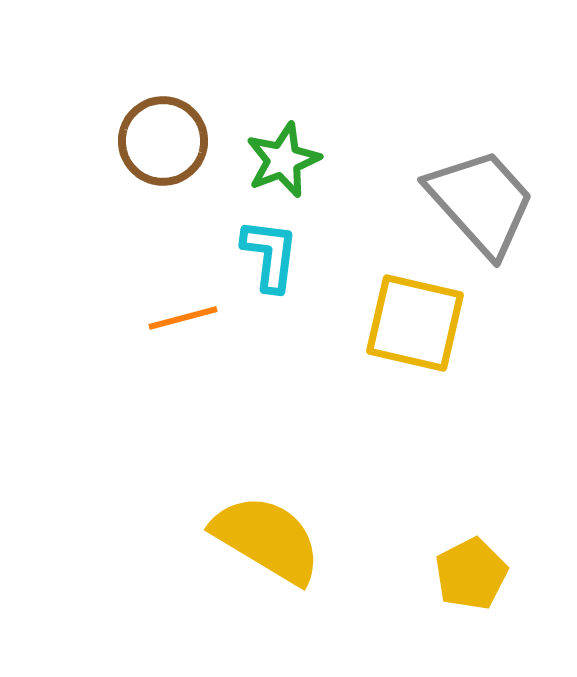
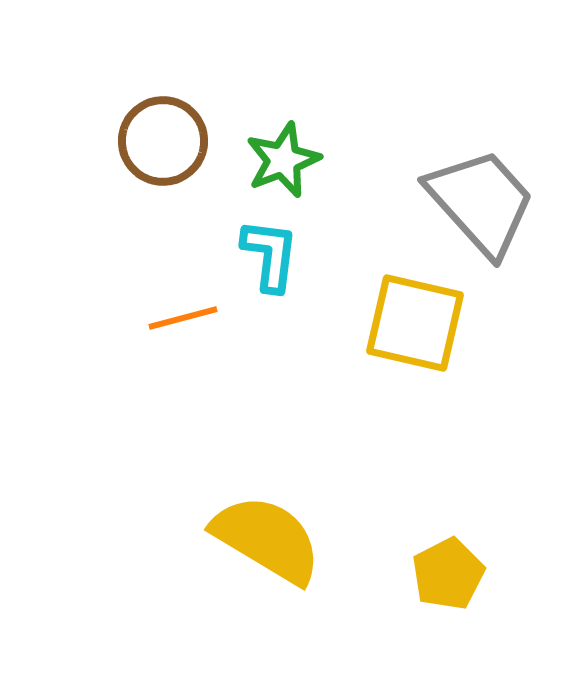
yellow pentagon: moved 23 px left
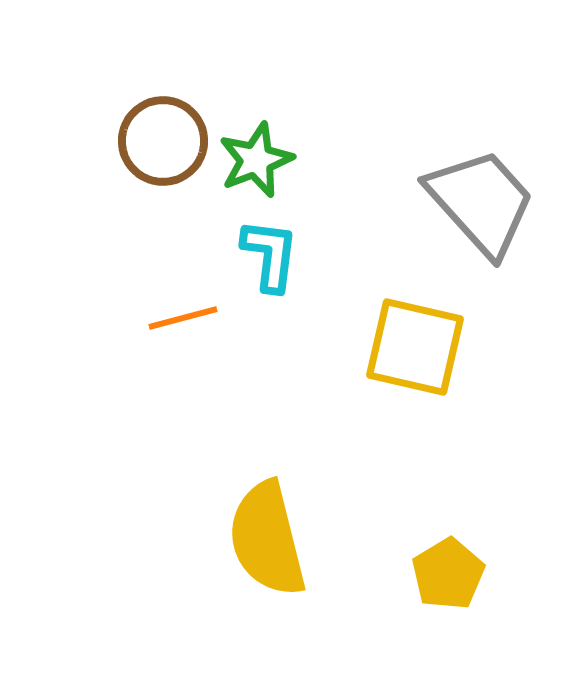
green star: moved 27 px left
yellow square: moved 24 px down
yellow semicircle: rotated 135 degrees counterclockwise
yellow pentagon: rotated 4 degrees counterclockwise
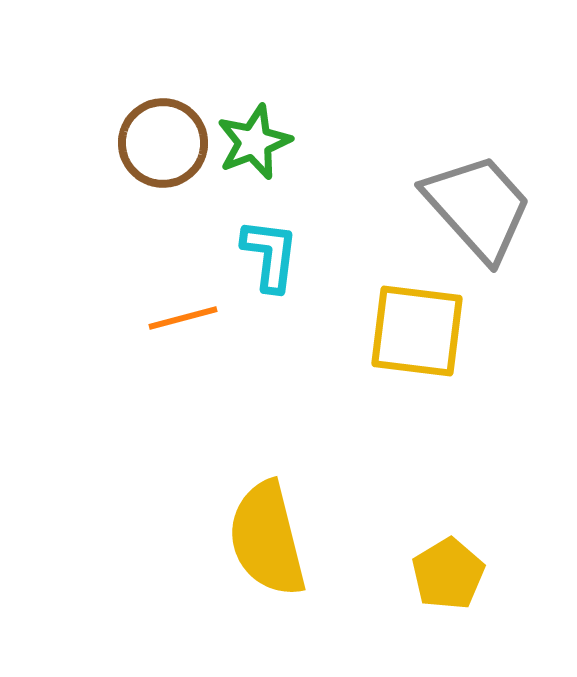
brown circle: moved 2 px down
green star: moved 2 px left, 18 px up
gray trapezoid: moved 3 px left, 5 px down
yellow square: moved 2 px right, 16 px up; rotated 6 degrees counterclockwise
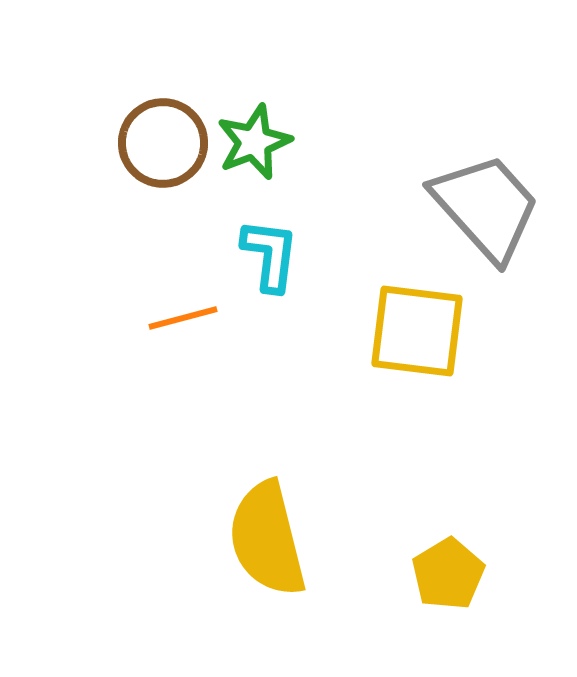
gray trapezoid: moved 8 px right
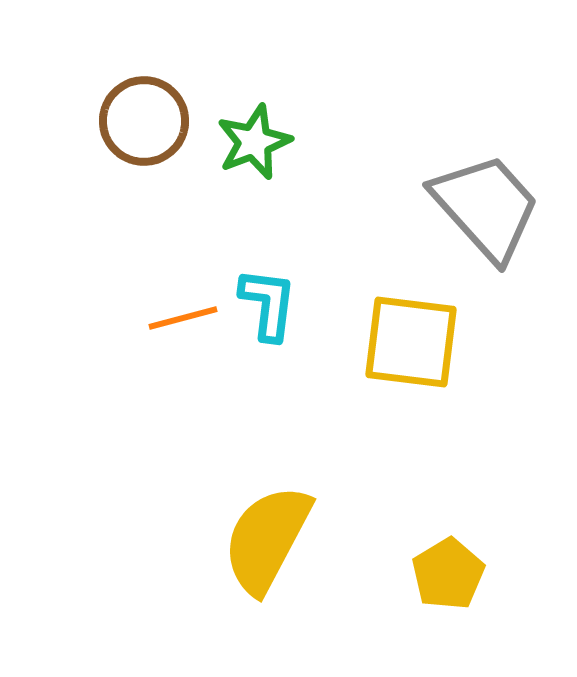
brown circle: moved 19 px left, 22 px up
cyan L-shape: moved 2 px left, 49 px down
yellow square: moved 6 px left, 11 px down
yellow semicircle: rotated 42 degrees clockwise
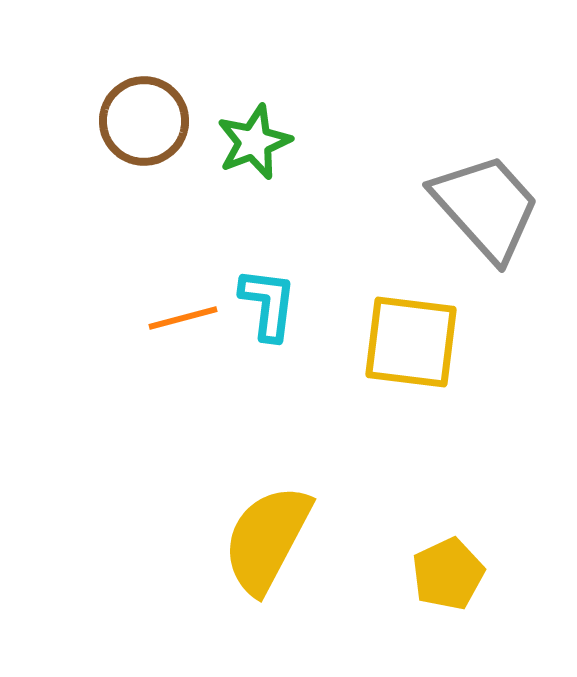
yellow pentagon: rotated 6 degrees clockwise
